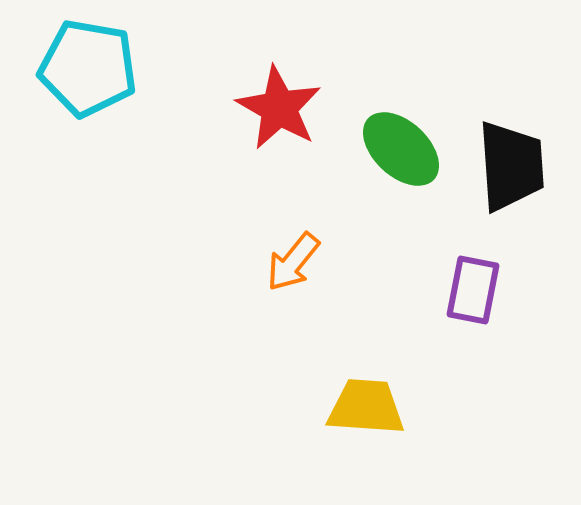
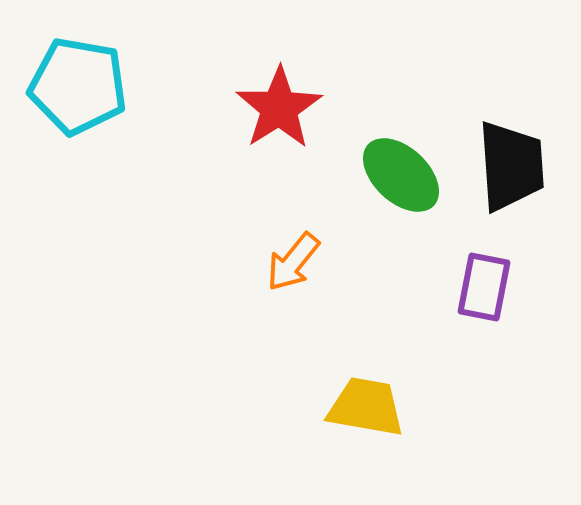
cyan pentagon: moved 10 px left, 18 px down
red star: rotated 10 degrees clockwise
green ellipse: moved 26 px down
purple rectangle: moved 11 px right, 3 px up
yellow trapezoid: rotated 6 degrees clockwise
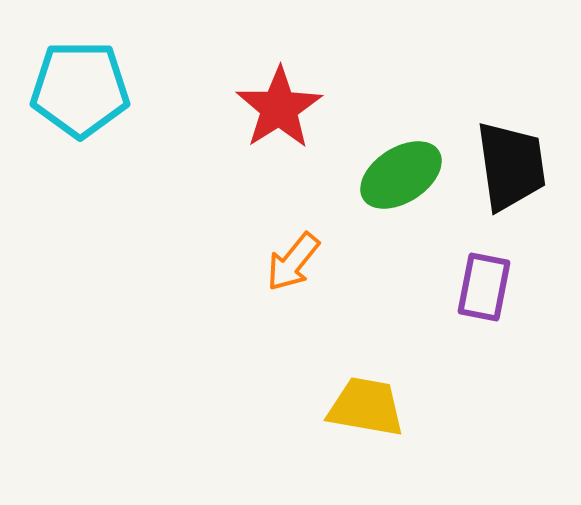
cyan pentagon: moved 2 px right, 3 px down; rotated 10 degrees counterclockwise
black trapezoid: rotated 4 degrees counterclockwise
green ellipse: rotated 76 degrees counterclockwise
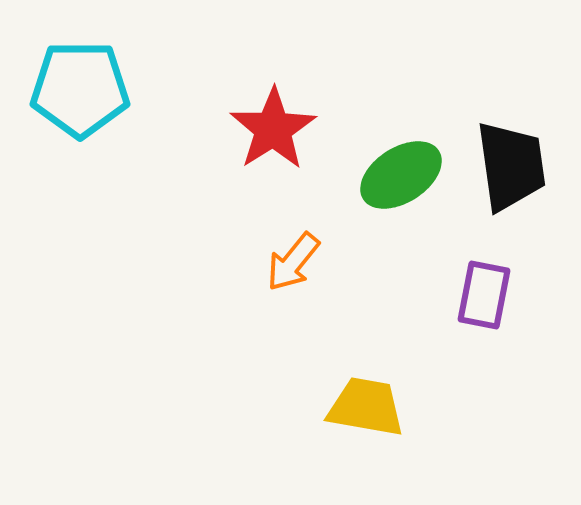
red star: moved 6 px left, 21 px down
purple rectangle: moved 8 px down
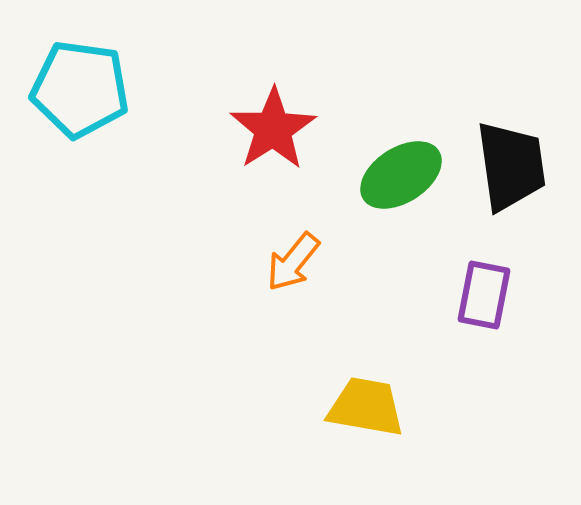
cyan pentagon: rotated 8 degrees clockwise
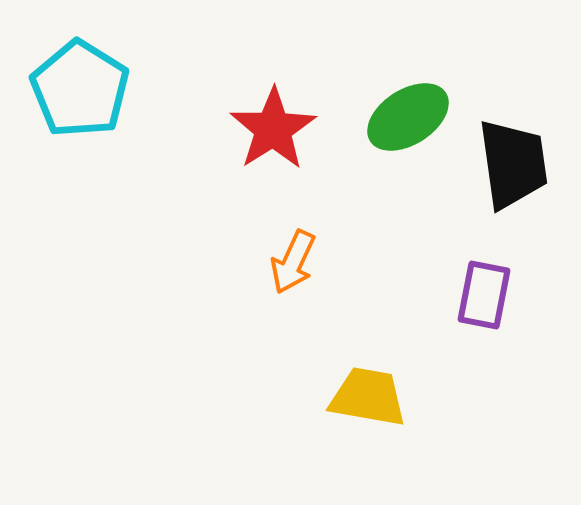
cyan pentagon: rotated 24 degrees clockwise
black trapezoid: moved 2 px right, 2 px up
green ellipse: moved 7 px right, 58 px up
orange arrow: rotated 14 degrees counterclockwise
yellow trapezoid: moved 2 px right, 10 px up
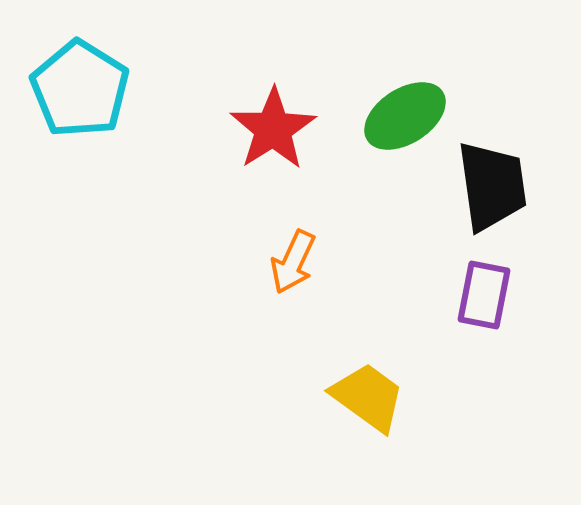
green ellipse: moved 3 px left, 1 px up
black trapezoid: moved 21 px left, 22 px down
yellow trapezoid: rotated 26 degrees clockwise
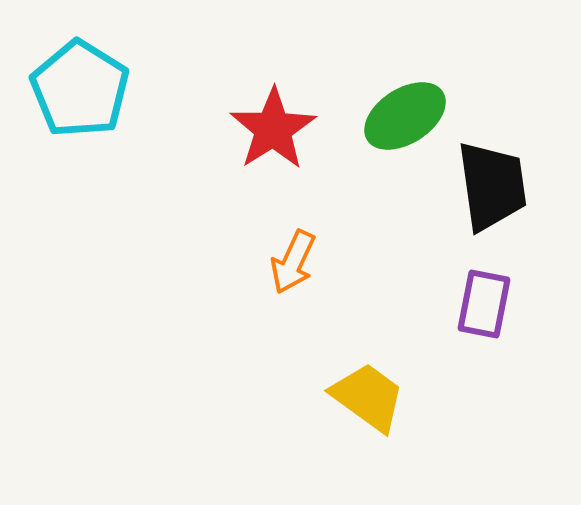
purple rectangle: moved 9 px down
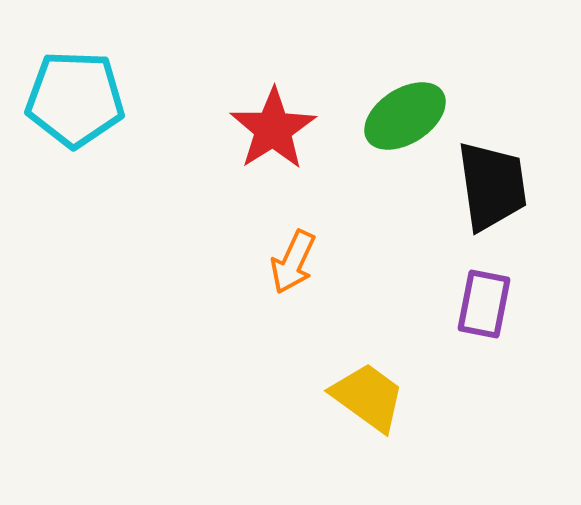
cyan pentagon: moved 5 px left, 10 px down; rotated 30 degrees counterclockwise
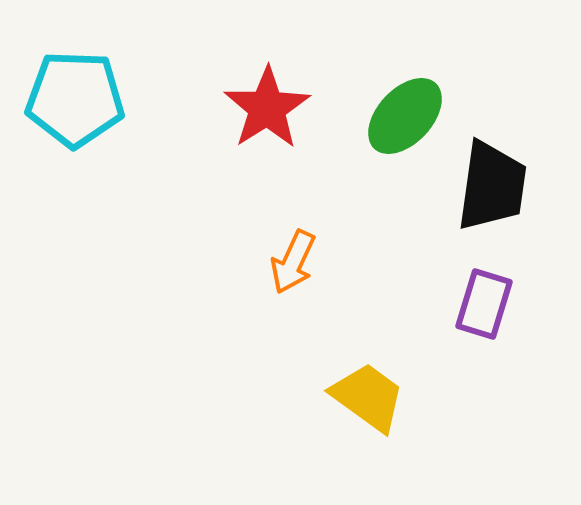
green ellipse: rotated 14 degrees counterclockwise
red star: moved 6 px left, 21 px up
black trapezoid: rotated 16 degrees clockwise
purple rectangle: rotated 6 degrees clockwise
